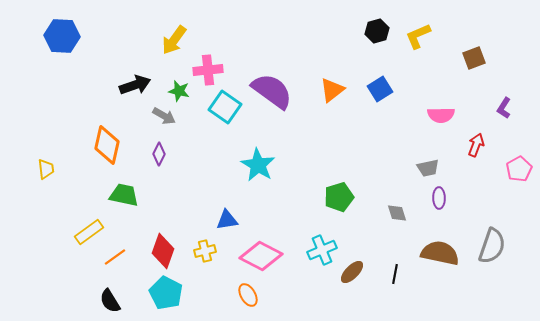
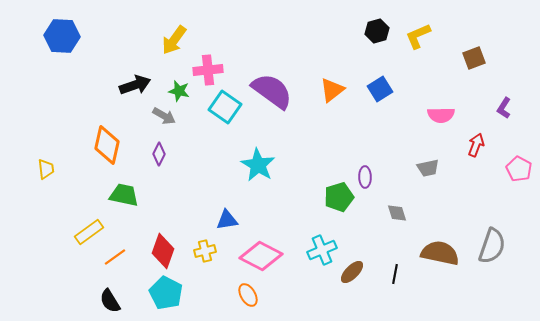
pink pentagon: rotated 15 degrees counterclockwise
purple ellipse: moved 74 px left, 21 px up
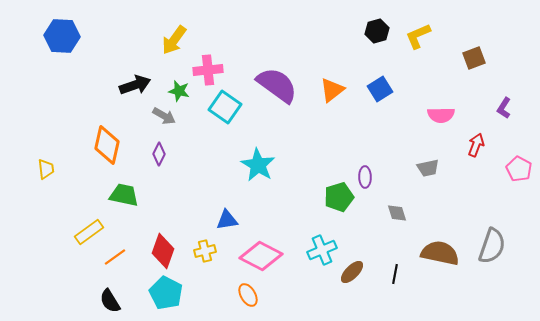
purple semicircle: moved 5 px right, 6 px up
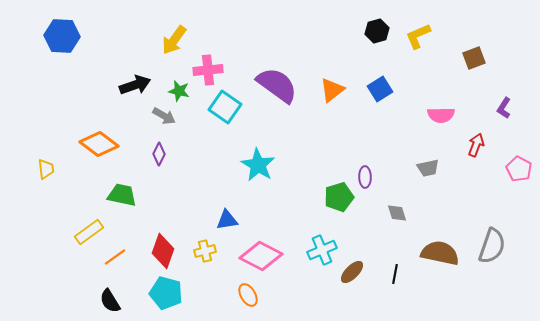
orange diamond: moved 8 px left, 1 px up; rotated 66 degrees counterclockwise
green trapezoid: moved 2 px left
cyan pentagon: rotated 12 degrees counterclockwise
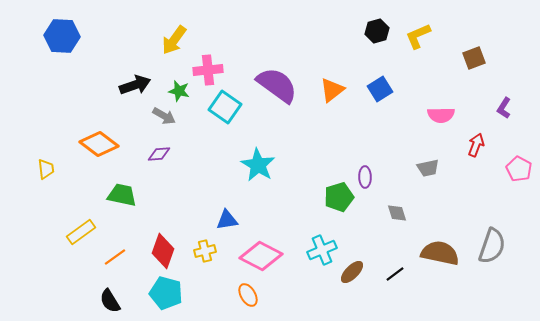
purple diamond: rotated 60 degrees clockwise
yellow rectangle: moved 8 px left
black line: rotated 42 degrees clockwise
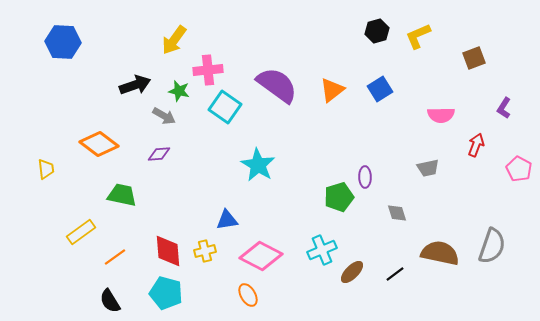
blue hexagon: moved 1 px right, 6 px down
red diamond: moved 5 px right; rotated 24 degrees counterclockwise
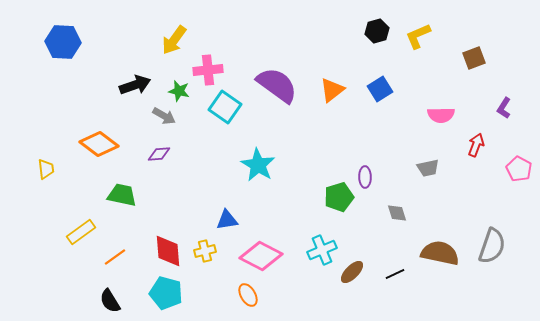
black line: rotated 12 degrees clockwise
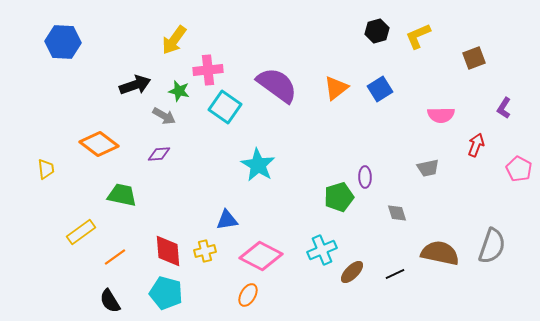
orange triangle: moved 4 px right, 2 px up
orange ellipse: rotated 60 degrees clockwise
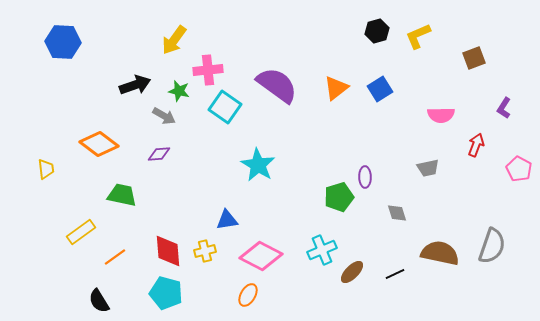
black semicircle: moved 11 px left
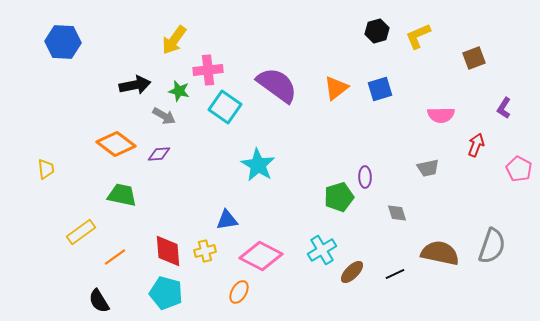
black arrow: rotated 8 degrees clockwise
blue square: rotated 15 degrees clockwise
orange diamond: moved 17 px right
cyan cross: rotated 8 degrees counterclockwise
orange ellipse: moved 9 px left, 3 px up
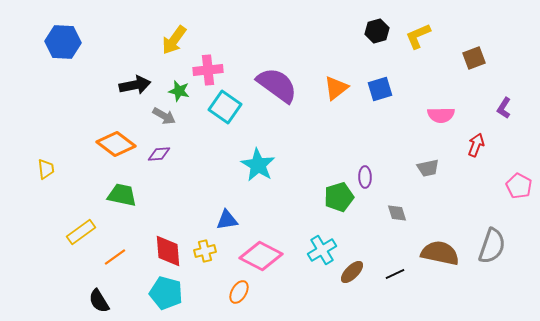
pink pentagon: moved 17 px down
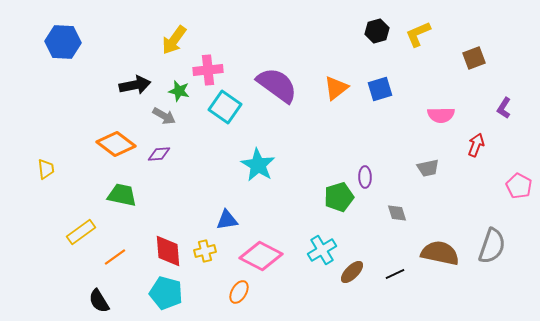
yellow L-shape: moved 2 px up
